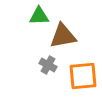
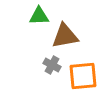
brown triangle: moved 2 px right
gray cross: moved 4 px right
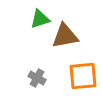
green triangle: moved 1 px right, 3 px down; rotated 15 degrees counterclockwise
gray cross: moved 15 px left, 13 px down
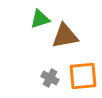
gray cross: moved 13 px right
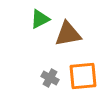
green triangle: rotated 10 degrees counterclockwise
brown triangle: moved 3 px right, 2 px up
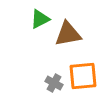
gray cross: moved 4 px right, 5 px down
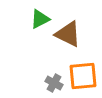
brown triangle: rotated 36 degrees clockwise
